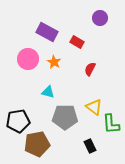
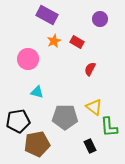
purple circle: moved 1 px down
purple rectangle: moved 17 px up
orange star: moved 21 px up; rotated 16 degrees clockwise
cyan triangle: moved 11 px left
green L-shape: moved 2 px left, 3 px down
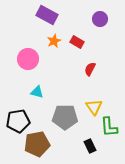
yellow triangle: rotated 18 degrees clockwise
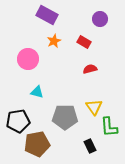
red rectangle: moved 7 px right
red semicircle: rotated 48 degrees clockwise
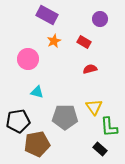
black rectangle: moved 10 px right, 3 px down; rotated 24 degrees counterclockwise
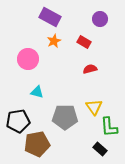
purple rectangle: moved 3 px right, 2 px down
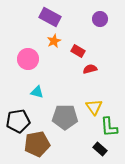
red rectangle: moved 6 px left, 9 px down
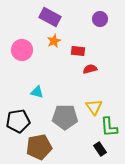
red rectangle: rotated 24 degrees counterclockwise
pink circle: moved 6 px left, 9 px up
brown pentagon: moved 2 px right, 3 px down
black rectangle: rotated 16 degrees clockwise
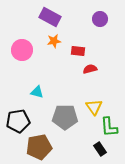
orange star: rotated 16 degrees clockwise
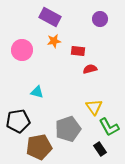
gray pentagon: moved 3 px right, 12 px down; rotated 20 degrees counterclockwise
green L-shape: rotated 25 degrees counterclockwise
